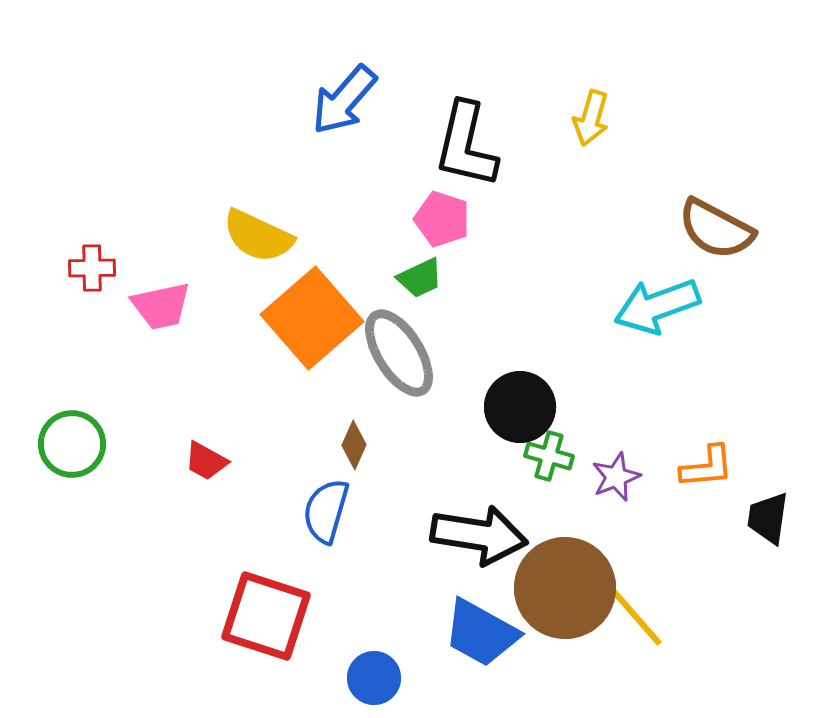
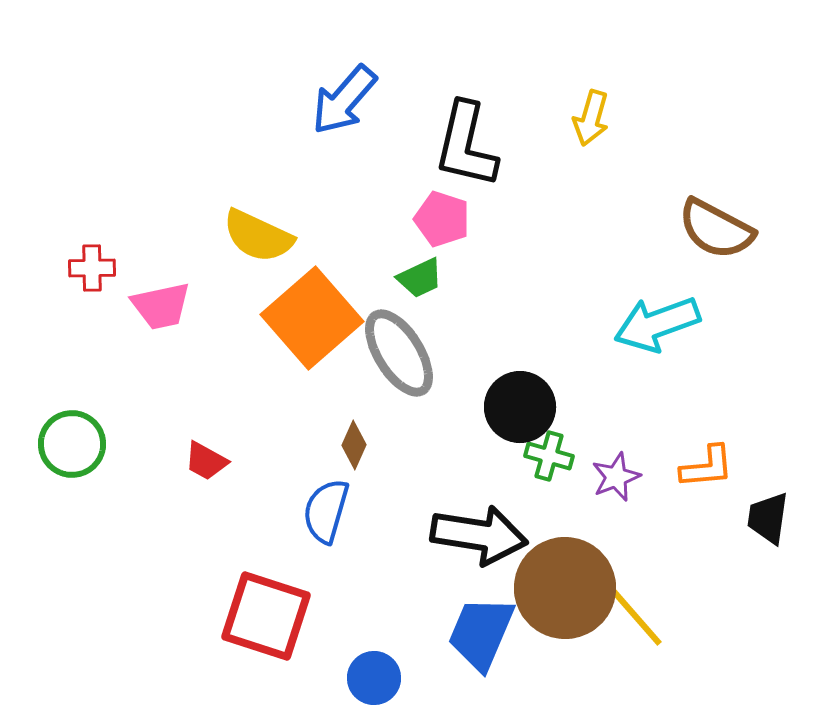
cyan arrow: moved 18 px down
blue trapezoid: rotated 84 degrees clockwise
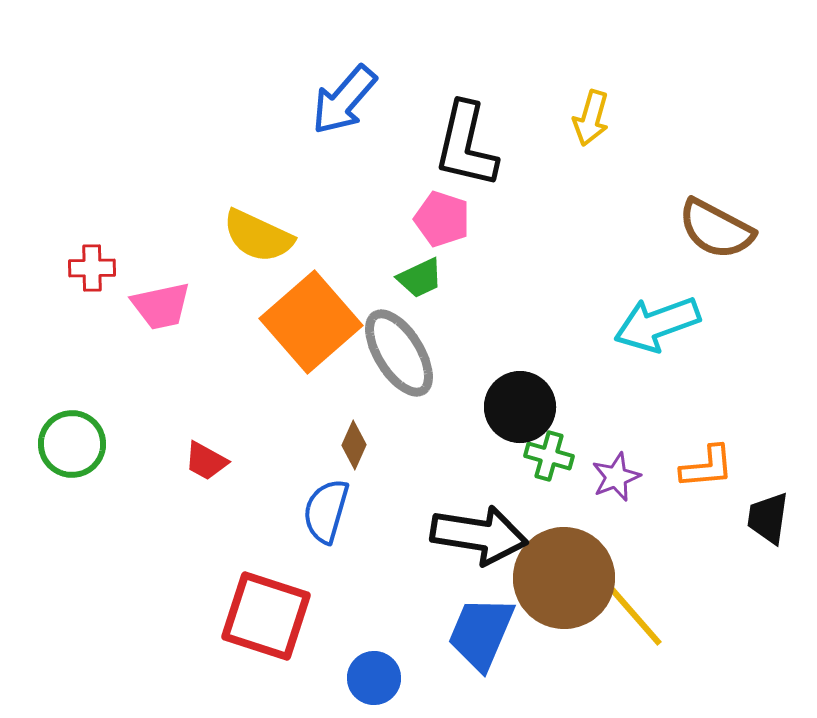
orange square: moved 1 px left, 4 px down
brown circle: moved 1 px left, 10 px up
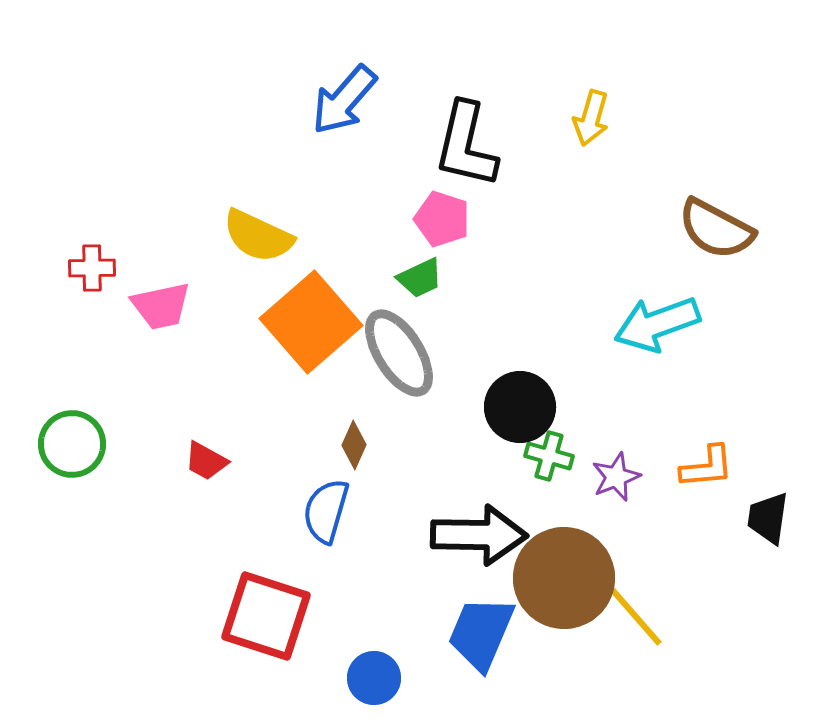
black arrow: rotated 8 degrees counterclockwise
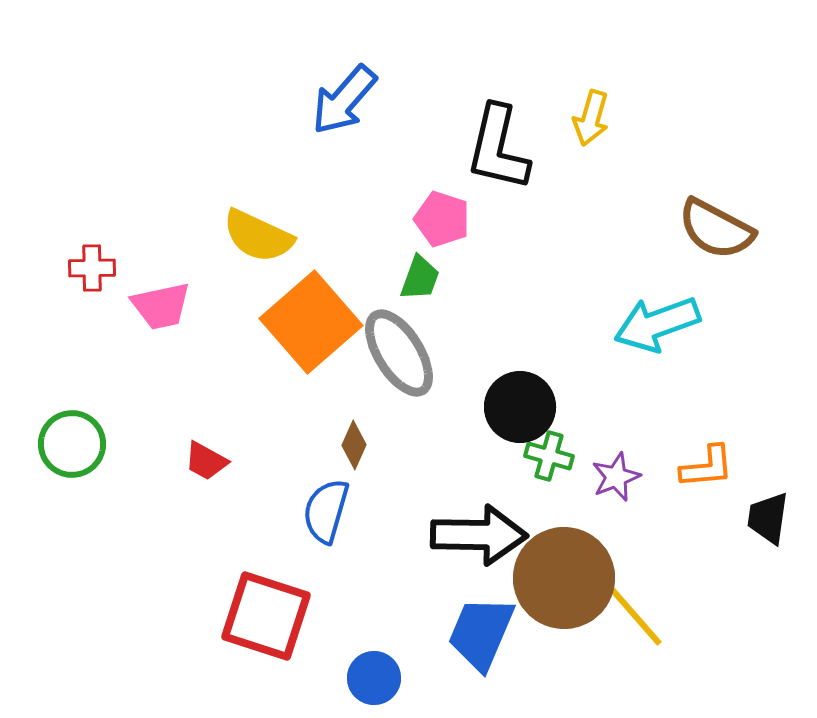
black L-shape: moved 32 px right, 3 px down
green trapezoid: rotated 45 degrees counterclockwise
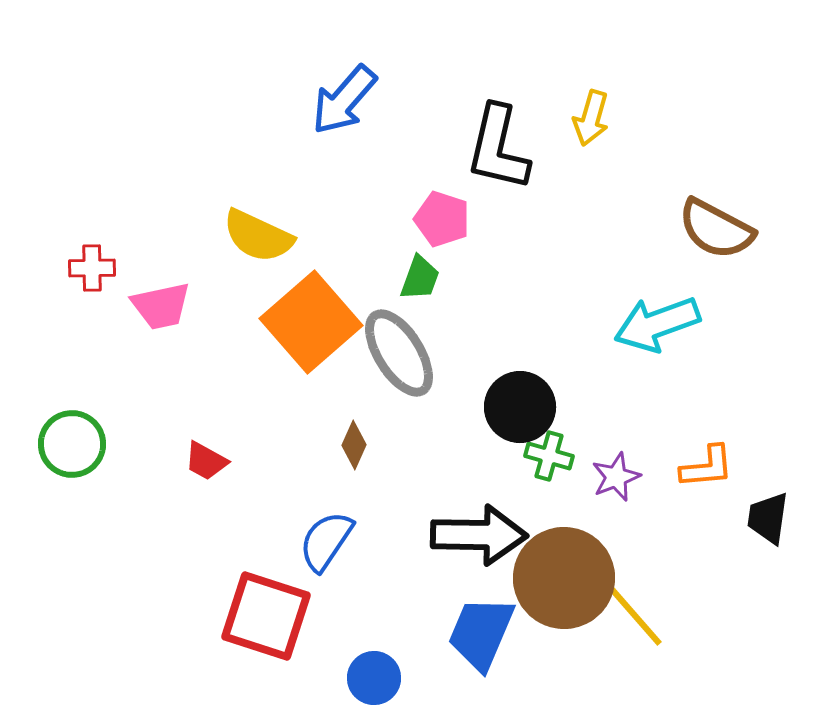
blue semicircle: moved 30 px down; rotated 18 degrees clockwise
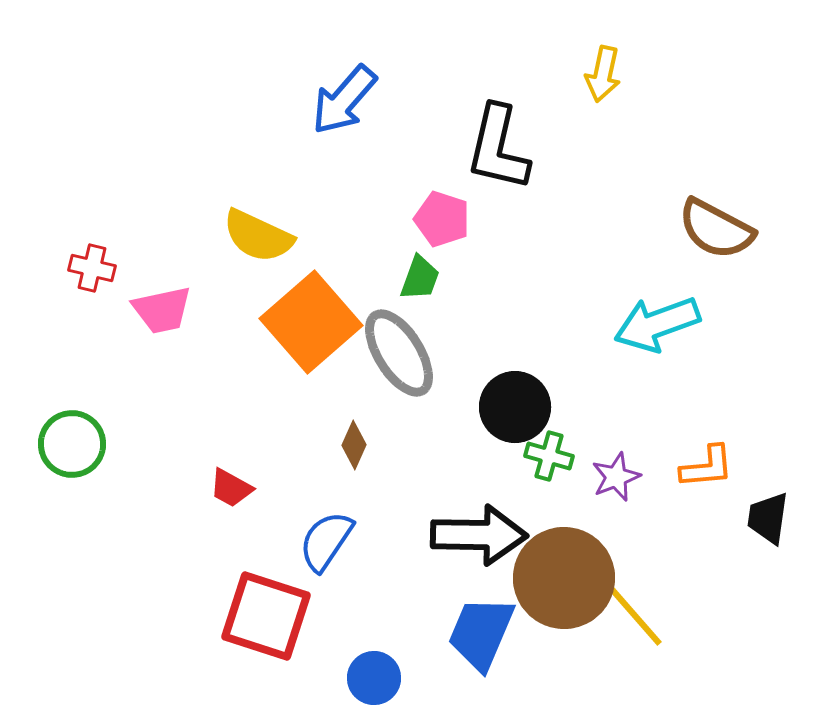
yellow arrow: moved 12 px right, 44 px up; rotated 4 degrees counterclockwise
red cross: rotated 15 degrees clockwise
pink trapezoid: moved 1 px right, 4 px down
black circle: moved 5 px left
red trapezoid: moved 25 px right, 27 px down
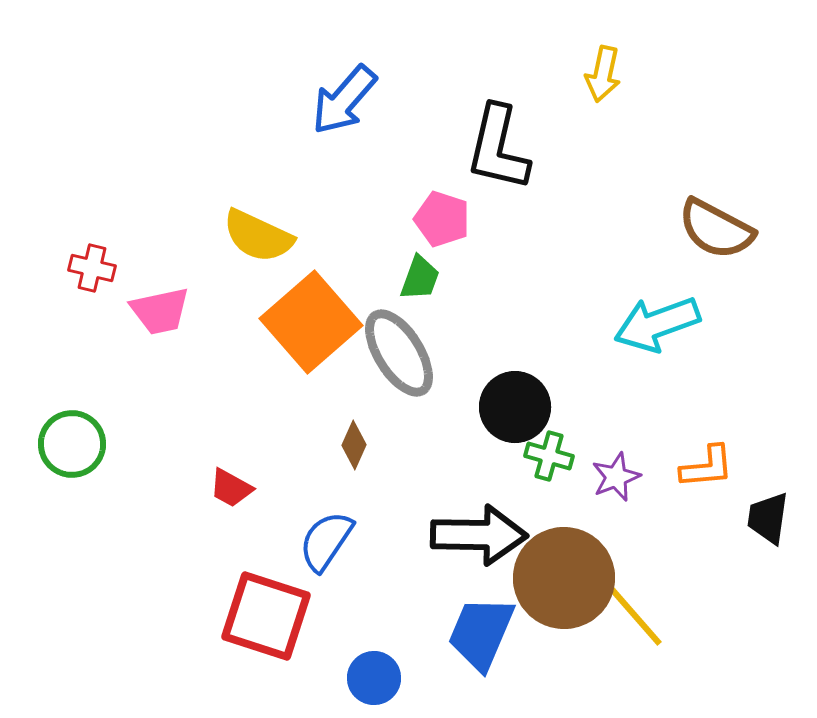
pink trapezoid: moved 2 px left, 1 px down
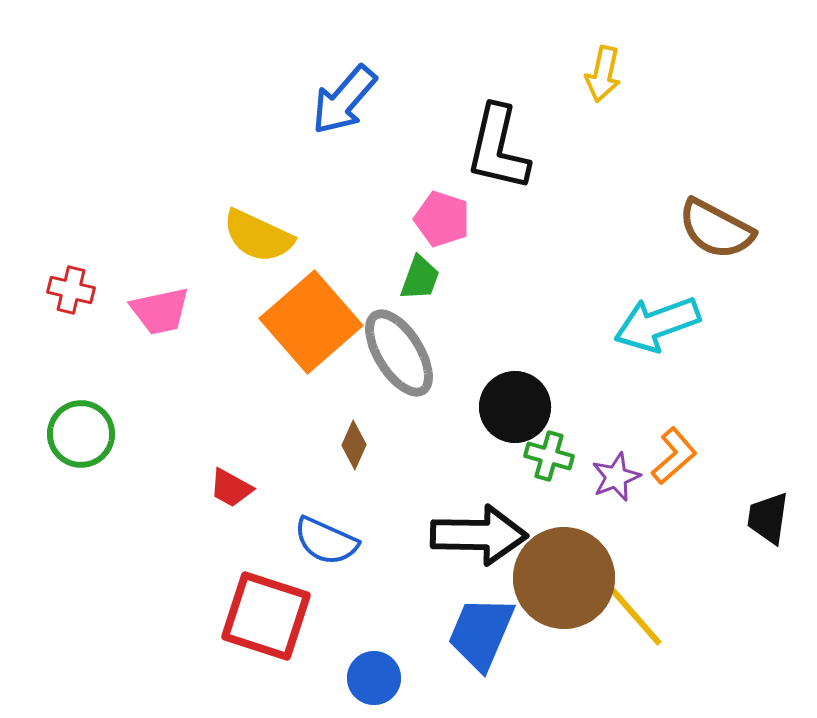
red cross: moved 21 px left, 22 px down
green circle: moved 9 px right, 10 px up
orange L-shape: moved 33 px left, 11 px up; rotated 36 degrees counterclockwise
blue semicircle: rotated 100 degrees counterclockwise
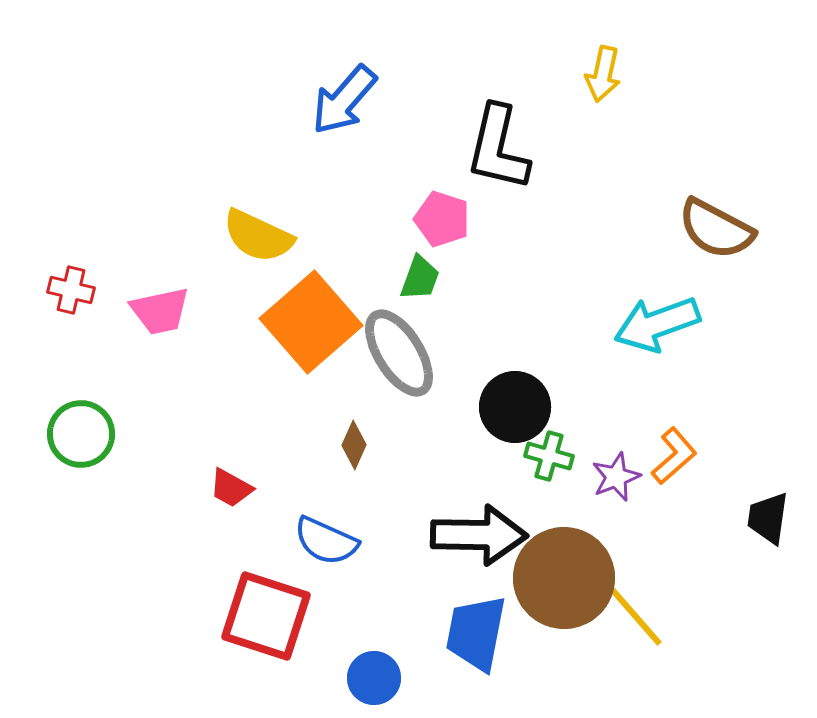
blue trapezoid: moved 5 px left; rotated 12 degrees counterclockwise
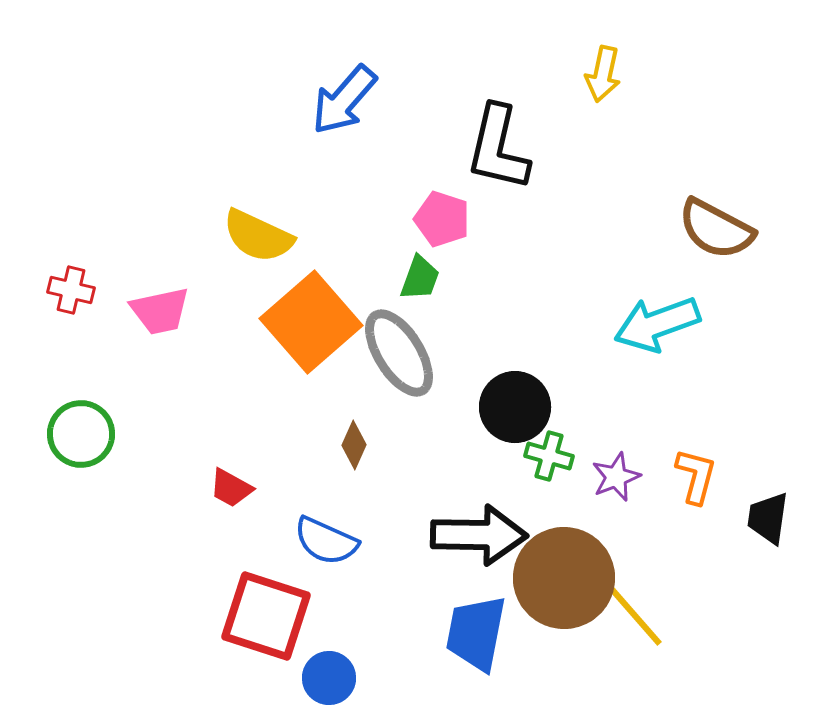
orange L-shape: moved 22 px right, 20 px down; rotated 34 degrees counterclockwise
blue circle: moved 45 px left
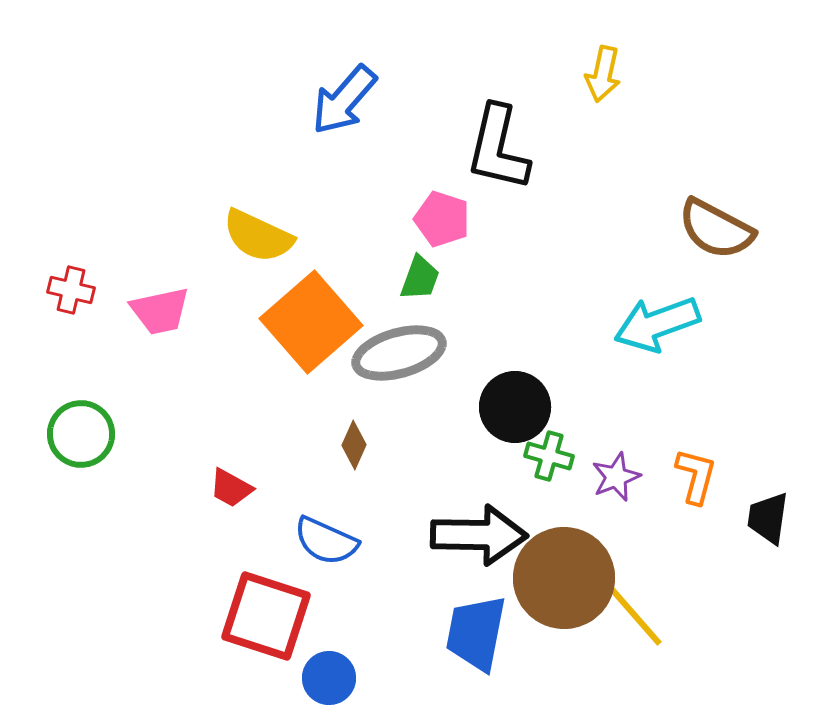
gray ellipse: rotated 74 degrees counterclockwise
